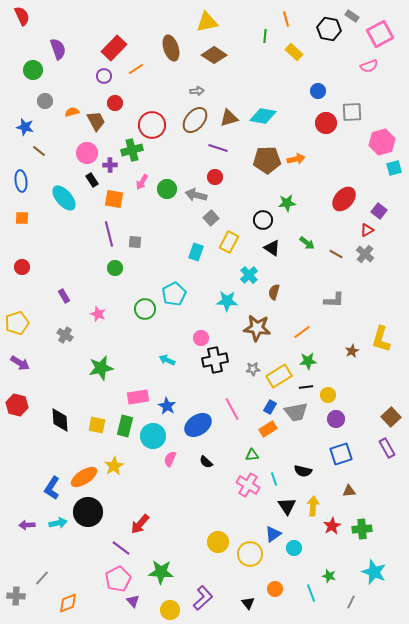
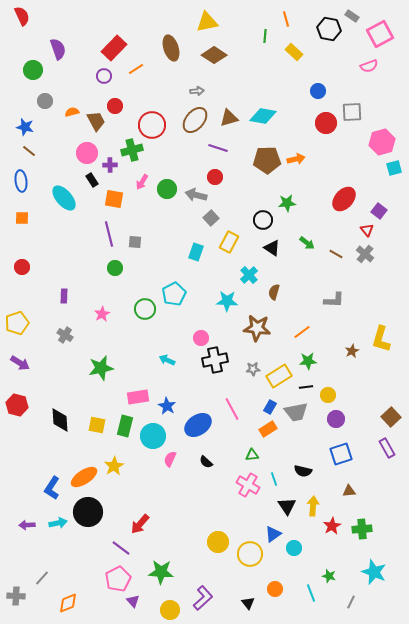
red circle at (115, 103): moved 3 px down
brown line at (39, 151): moved 10 px left
red triangle at (367, 230): rotated 40 degrees counterclockwise
purple rectangle at (64, 296): rotated 32 degrees clockwise
pink star at (98, 314): moved 4 px right; rotated 21 degrees clockwise
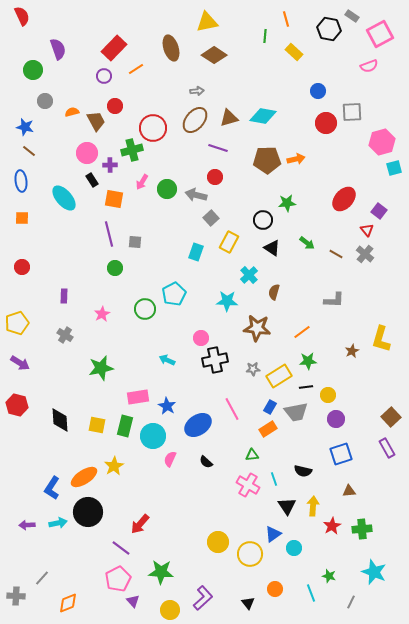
red circle at (152, 125): moved 1 px right, 3 px down
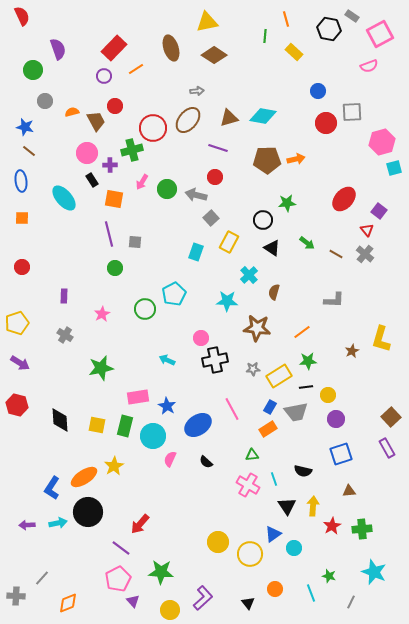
brown ellipse at (195, 120): moved 7 px left
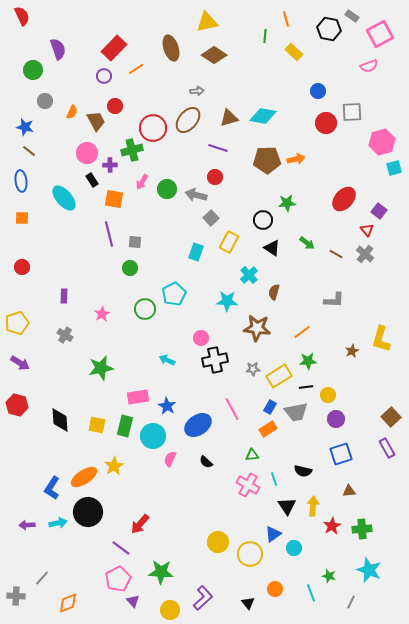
orange semicircle at (72, 112): rotated 128 degrees clockwise
green circle at (115, 268): moved 15 px right
cyan star at (374, 572): moved 5 px left, 2 px up
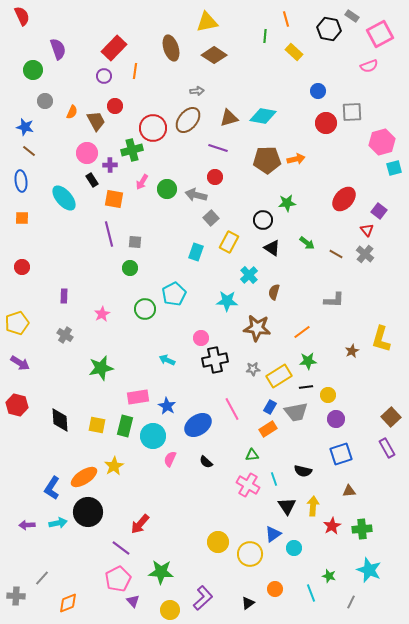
orange line at (136, 69): moved 1 px left, 2 px down; rotated 49 degrees counterclockwise
black triangle at (248, 603): rotated 32 degrees clockwise
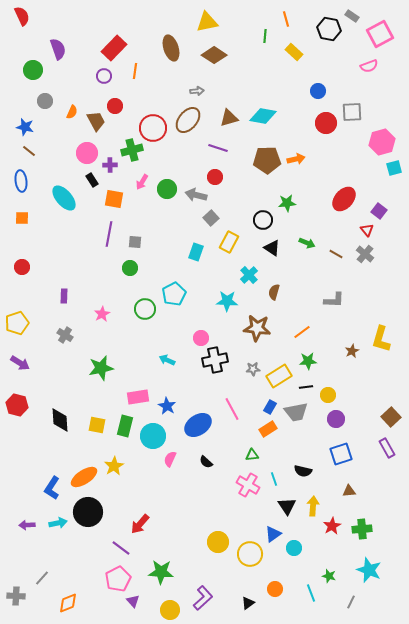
purple line at (109, 234): rotated 25 degrees clockwise
green arrow at (307, 243): rotated 14 degrees counterclockwise
